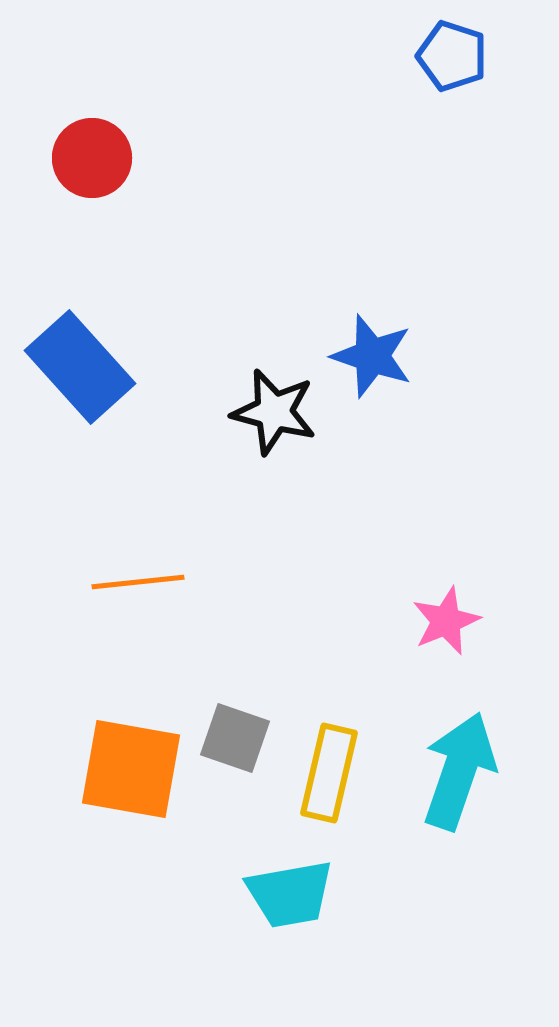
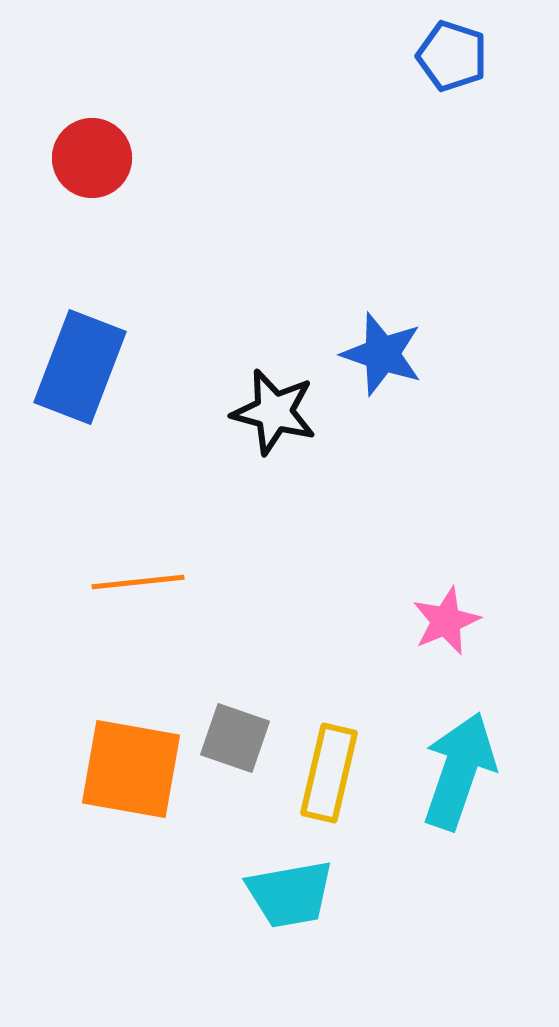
blue star: moved 10 px right, 2 px up
blue rectangle: rotated 63 degrees clockwise
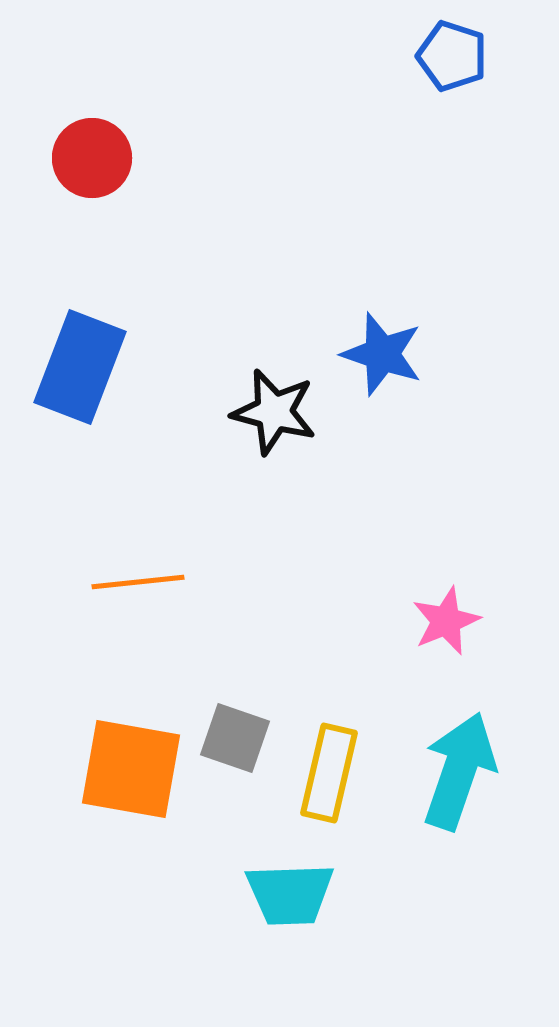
cyan trapezoid: rotated 8 degrees clockwise
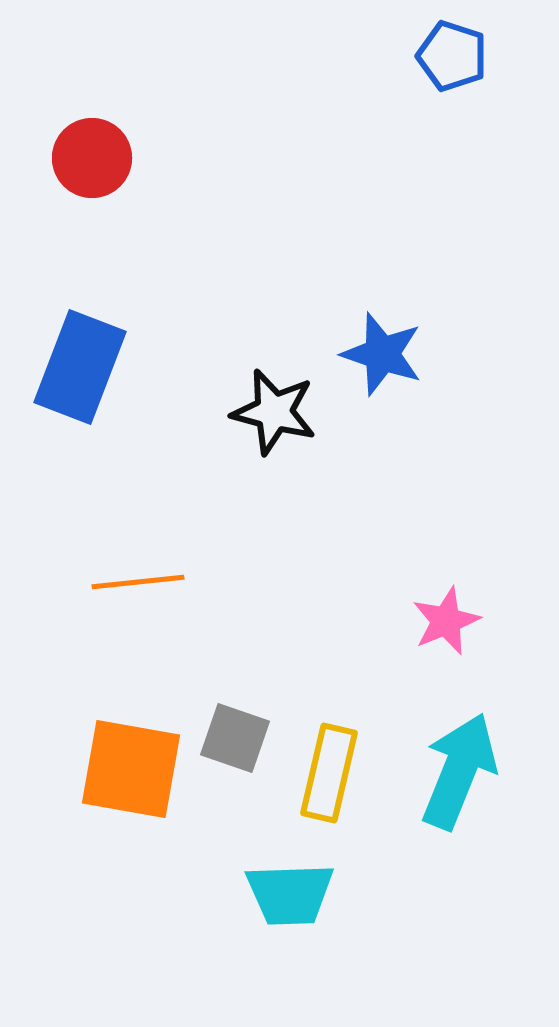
cyan arrow: rotated 3 degrees clockwise
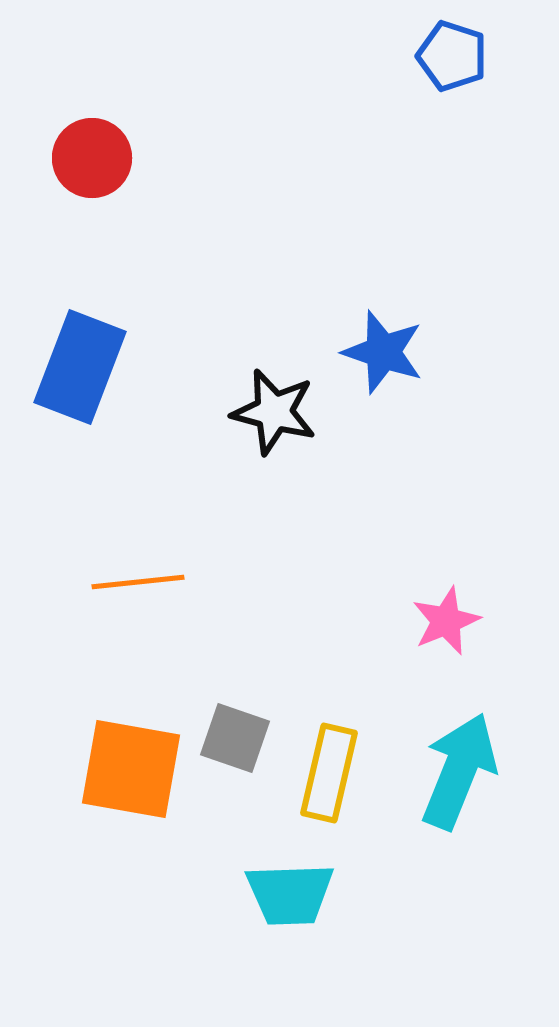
blue star: moved 1 px right, 2 px up
